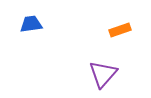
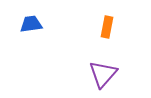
orange rectangle: moved 13 px left, 3 px up; rotated 60 degrees counterclockwise
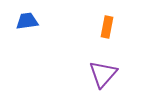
blue trapezoid: moved 4 px left, 3 px up
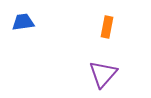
blue trapezoid: moved 4 px left, 1 px down
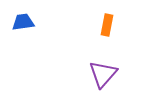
orange rectangle: moved 2 px up
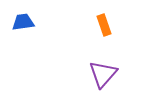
orange rectangle: moved 3 px left; rotated 30 degrees counterclockwise
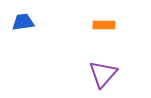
orange rectangle: rotated 70 degrees counterclockwise
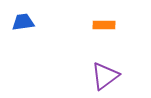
purple triangle: moved 2 px right, 2 px down; rotated 12 degrees clockwise
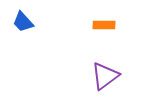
blue trapezoid: rotated 125 degrees counterclockwise
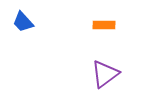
purple triangle: moved 2 px up
